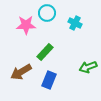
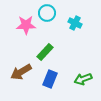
green arrow: moved 5 px left, 12 px down
blue rectangle: moved 1 px right, 1 px up
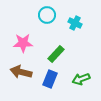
cyan circle: moved 2 px down
pink star: moved 3 px left, 18 px down
green rectangle: moved 11 px right, 2 px down
brown arrow: rotated 45 degrees clockwise
green arrow: moved 2 px left
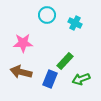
green rectangle: moved 9 px right, 7 px down
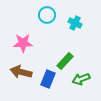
blue rectangle: moved 2 px left
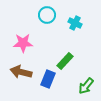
green arrow: moved 5 px right, 7 px down; rotated 30 degrees counterclockwise
